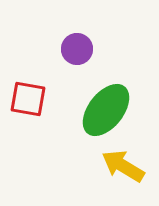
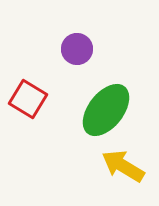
red square: rotated 21 degrees clockwise
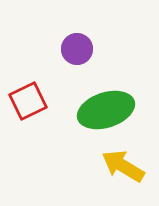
red square: moved 2 px down; rotated 33 degrees clockwise
green ellipse: rotated 34 degrees clockwise
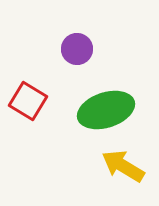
red square: rotated 33 degrees counterclockwise
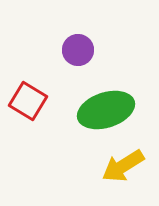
purple circle: moved 1 px right, 1 px down
yellow arrow: rotated 63 degrees counterclockwise
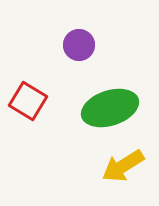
purple circle: moved 1 px right, 5 px up
green ellipse: moved 4 px right, 2 px up
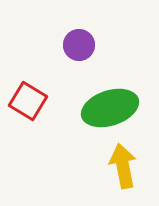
yellow arrow: rotated 111 degrees clockwise
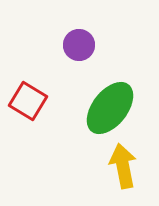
green ellipse: rotated 34 degrees counterclockwise
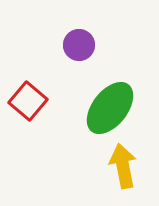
red square: rotated 9 degrees clockwise
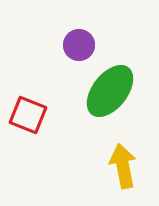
red square: moved 14 px down; rotated 18 degrees counterclockwise
green ellipse: moved 17 px up
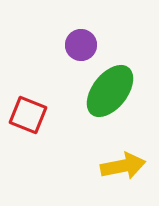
purple circle: moved 2 px right
yellow arrow: rotated 90 degrees clockwise
